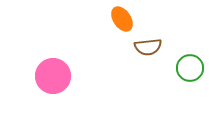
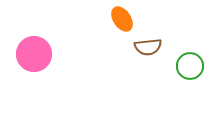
green circle: moved 2 px up
pink circle: moved 19 px left, 22 px up
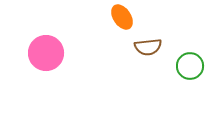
orange ellipse: moved 2 px up
pink circle: moved 12 px right, 1 px up
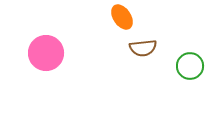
brown semicircle: moved 5 px left, 1 px down
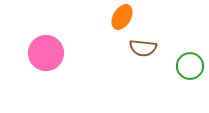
orange ellipse: rotated 65 degrees clockwise
brown semicircle: rotated 12 degrees clockwise
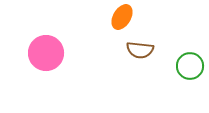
brown semicircle: moved 3 px left, 2 px down
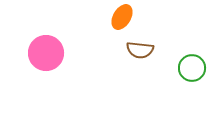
green circle: moved 2 px right, 2 px down
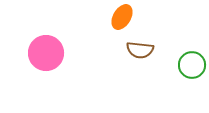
green circle: moved 3 px up
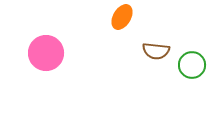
brown semicircle: moved 16 px right, 1 px down
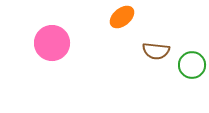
orange ellipse: rotated 20 degrees clockwise
pink circle: moved 6 px right, 10 px up
